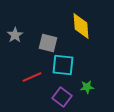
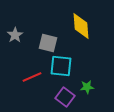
cyan square: moved 2 px left, 1 px down
purple square: moved 3 px right
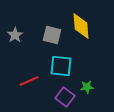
gray square: moved 4 px right, 8 px up
red line: moved 3 px left, 4 px down
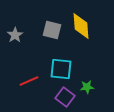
gray square: moved 5 px up
cyan square: moved 3 px down
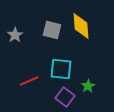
green star: moved 1 px right, 1 px up; rotated 24 degrees counterclockwise
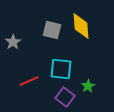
gray star: moved 2 px left, 7 px down
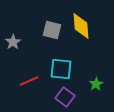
green star: moved 8 px right, 2 px up
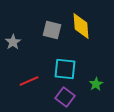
cyan square: moved 4 px right
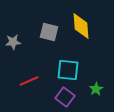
gray square: moved 3 px left, 2 px down
gray star: rotated 28 degrees clockwise
cyan square: moved 3 px right, 1 px down
green star: moved 5 px down
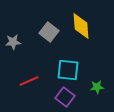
gray square: rotated 24 degrees clockwise
green star: moved 1 px right, 2 px up; rotated 24 degrees clockwise
